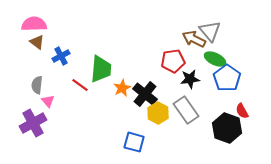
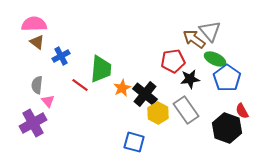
brown arrow: rotated 10 degrees clockwise
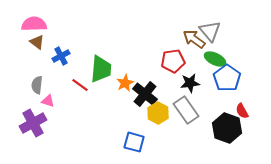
black star: moved 4 px down
orange star: moved 3 px right, 5 px up
pink triangle: rotated 32 degrees counterclockwise
